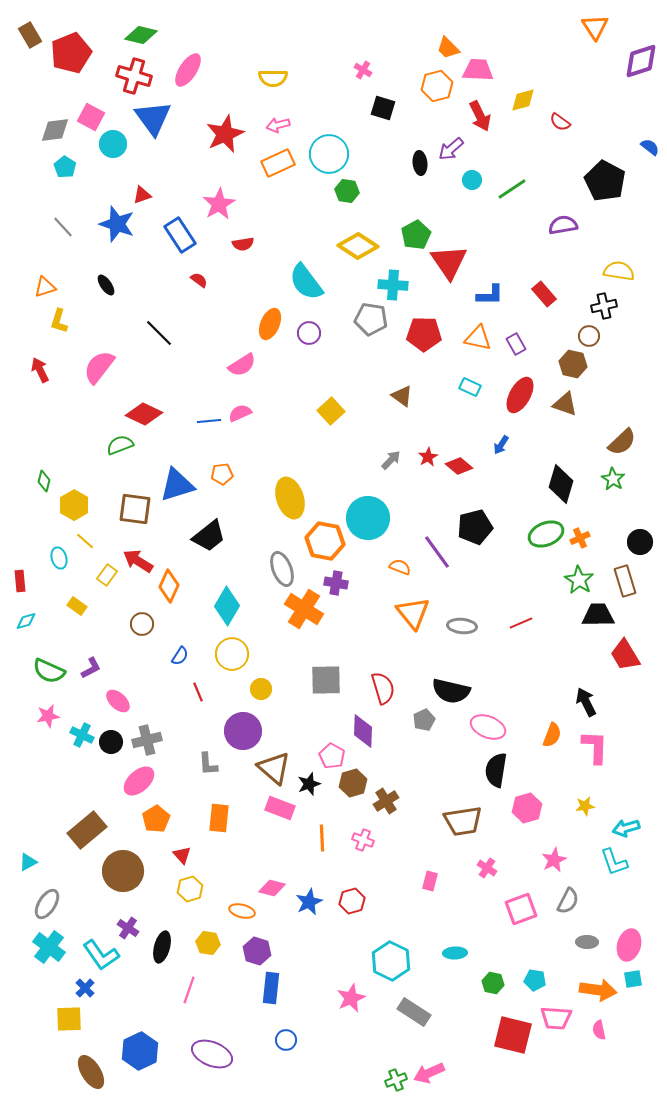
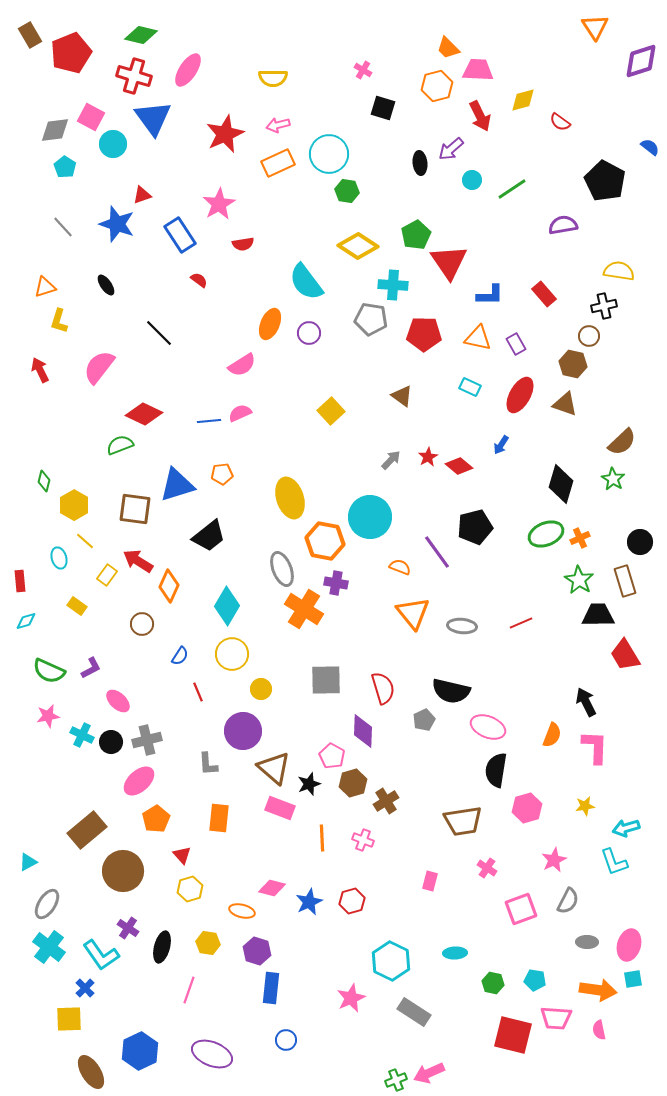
cyan circle at (368, 518): moved 2 px right, 1 px up
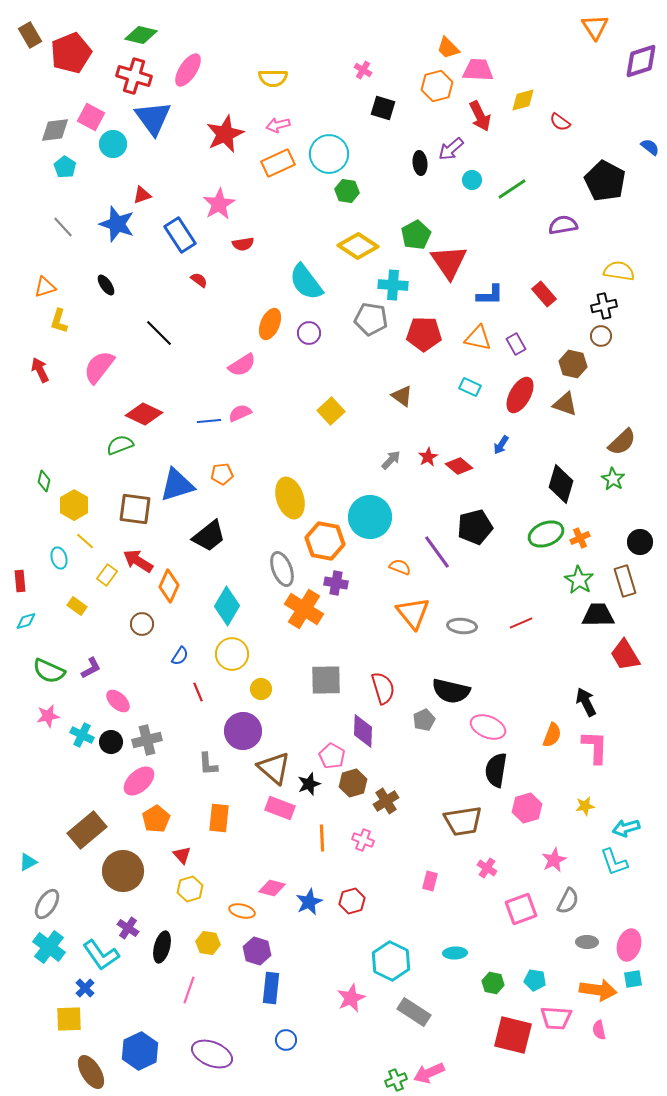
brown circle at (589, 336): moved 12 px right
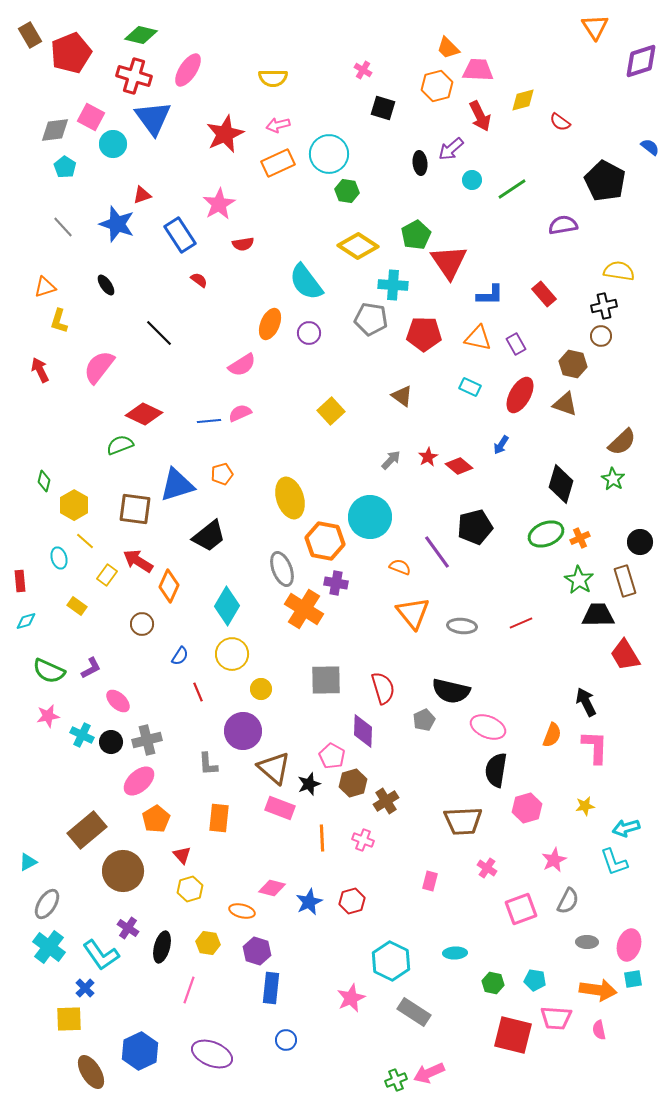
orange pentagon at (222, 474): rotated 10 degrees counterclockwise
brown trapezoid at (463, 821): rotated 6 degrees clockwise
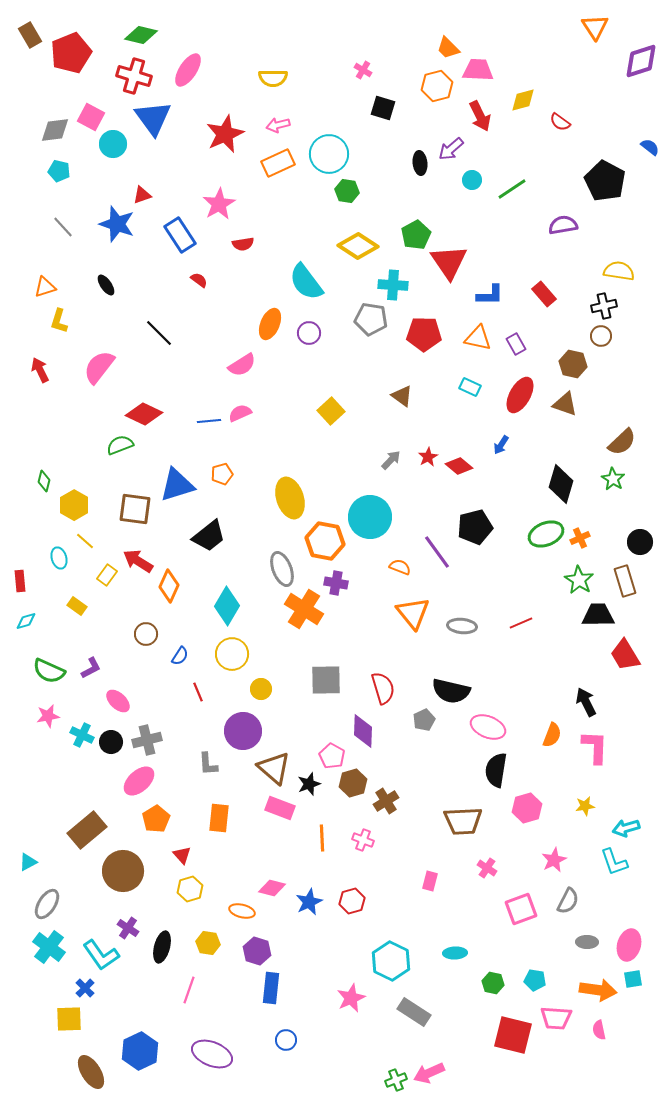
cyan pentagon at (65, 167): moved 6 px left, 4 px down; rotated 20 degrees counterclockwise
brown circle at (142, 624): moved 4 px right, 10 px down
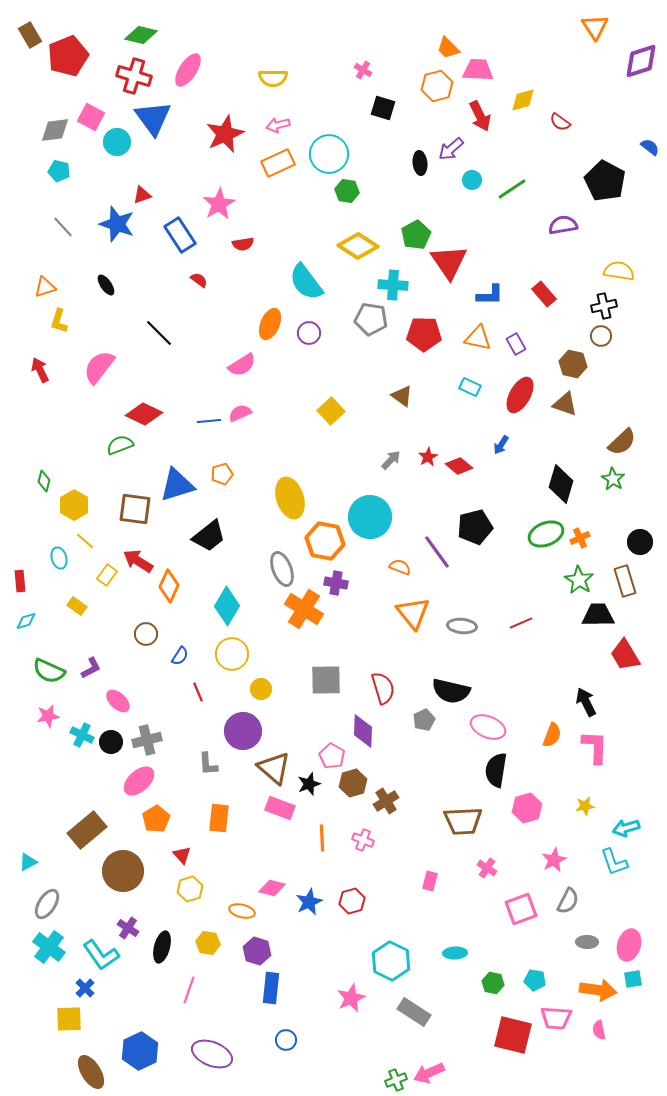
red pentagon at (71, 53): moved 3 px left, 3 px down
cyan circle at (113, 144): moved 4 px right, 2 px up
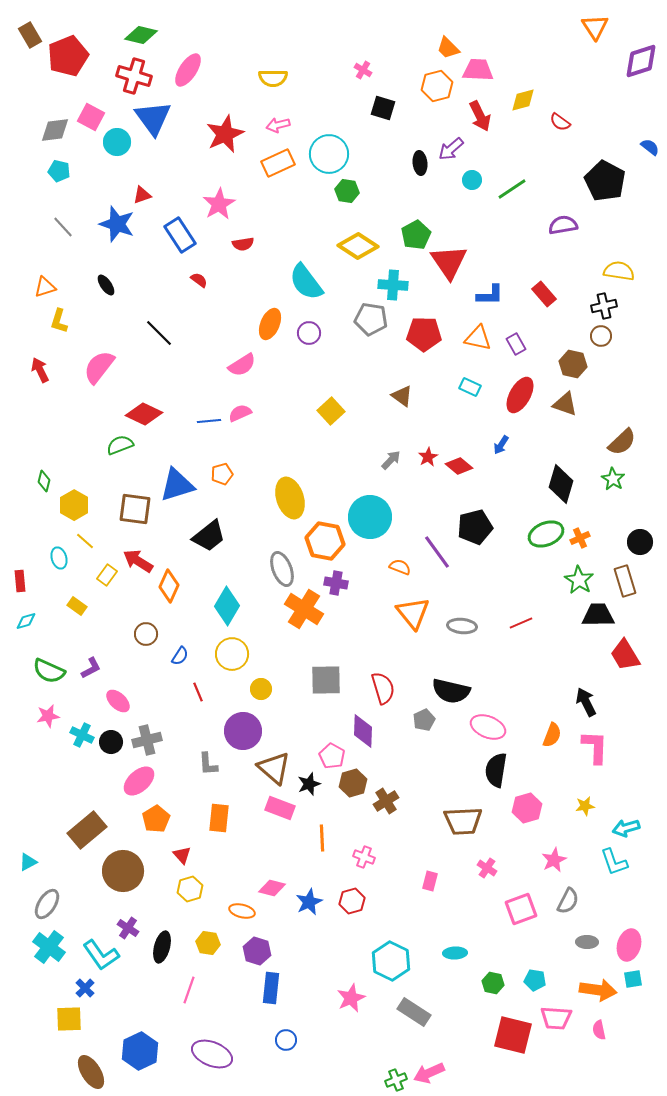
pink cross at (363, 840): moved 1 px right, 17 px down
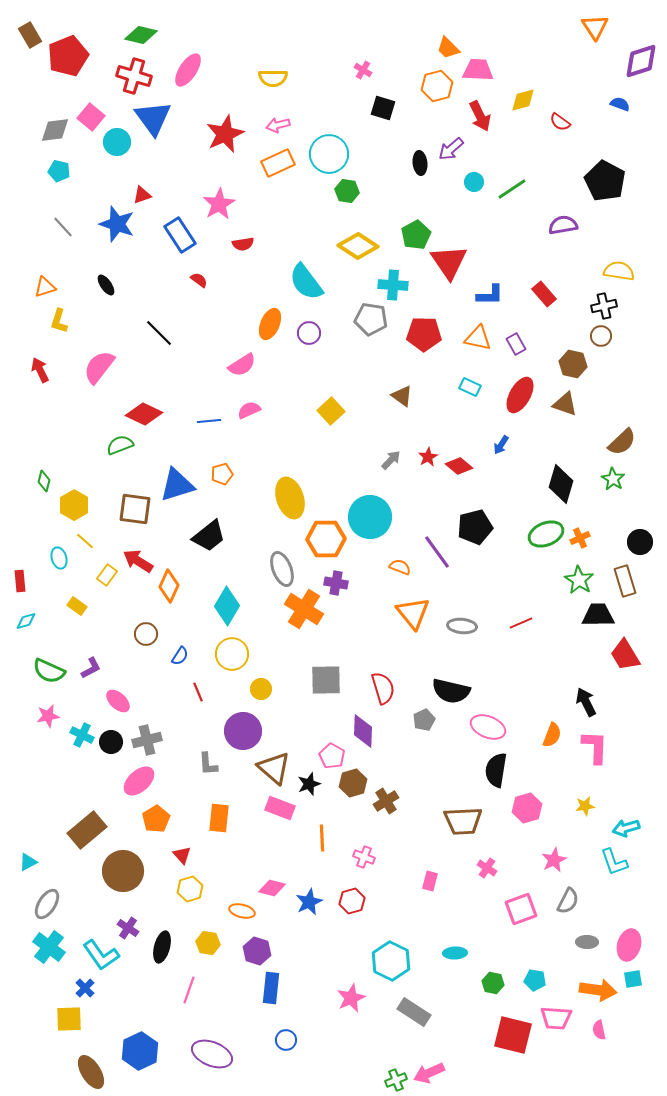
pink square at (91, 117): rotated 12 degrees clockwise
blue semicircle at (650, 147): moved 30 px left, 43 px up; rotated 18 degrees counterclockwise
cyan circle at (472, 180): moved 2 px right, 2 px down
pink semicircle at (240, 413): moved 9 px right, 3 px up
orange hexagon at (325, 541): moved 1 px right, 2 px up; rotated 12 degrees counterclockwise
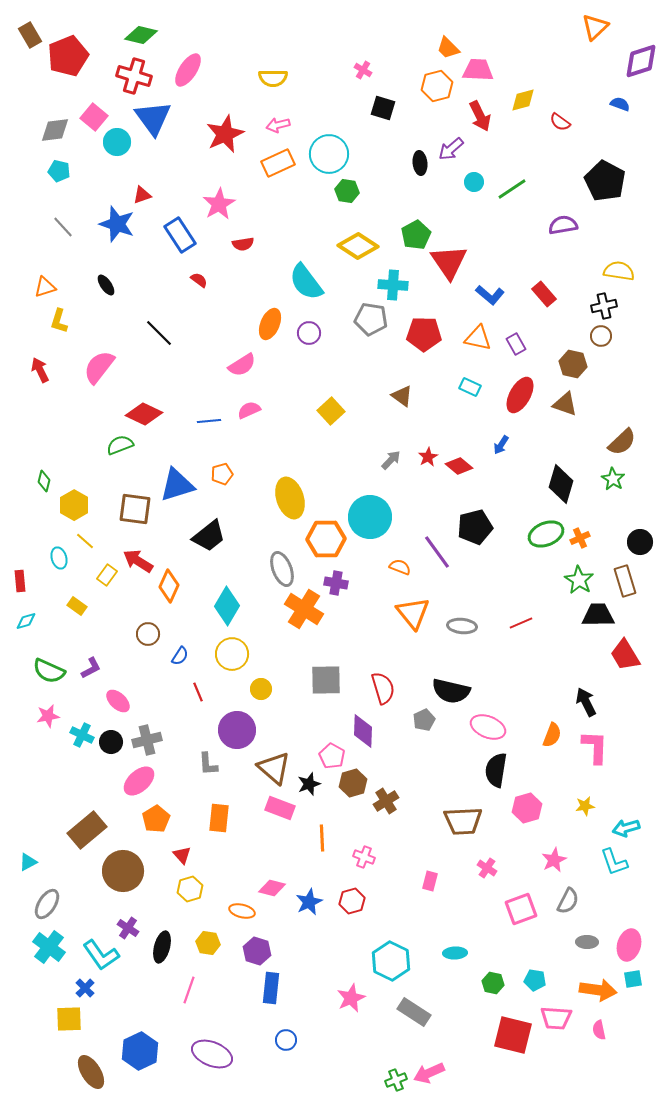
orange triangle at (595, 27): rotated 20 degrees clockwise
pink square at (91, 117): moved 3 px right
blue L-shape at (490, 295): rotated 40 degrees clockwise
brown circle at (146, 634): moved 2 px right
purple circle at (243, 731): moved 6 px left, 1 px up
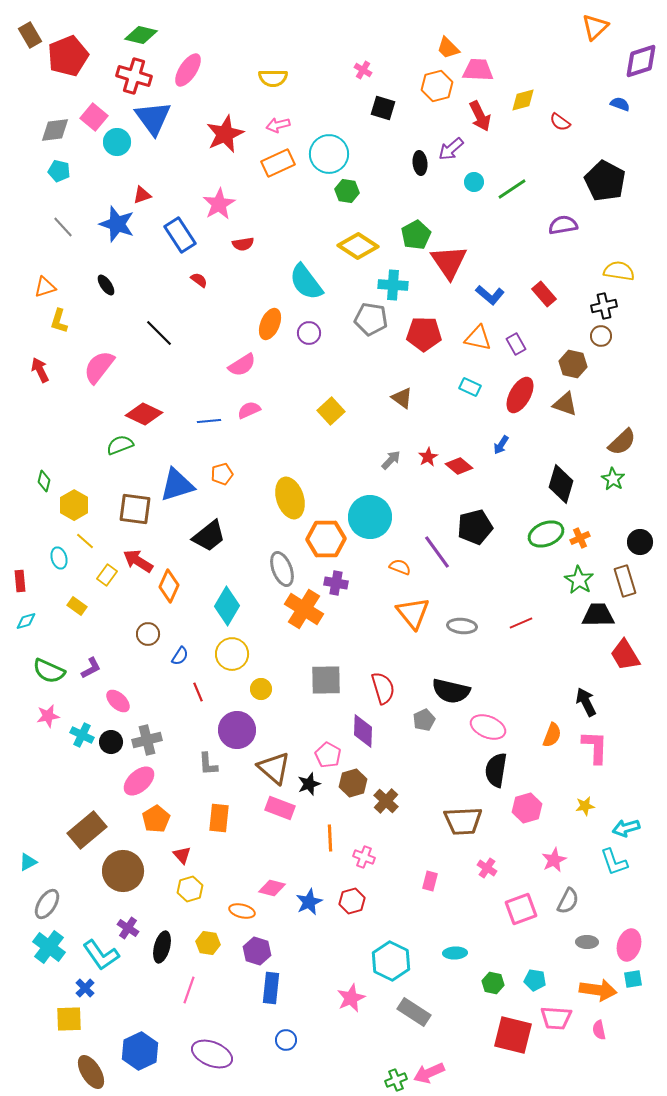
brown triangle at (402, 396): moved 2 px down
pink pentagon at (332, 756): moved 4 px left, 1 px up
brown cross at (386, 801): rotated 15 degrees counterclockwise
orange line at (322, 838): moved 8 px right
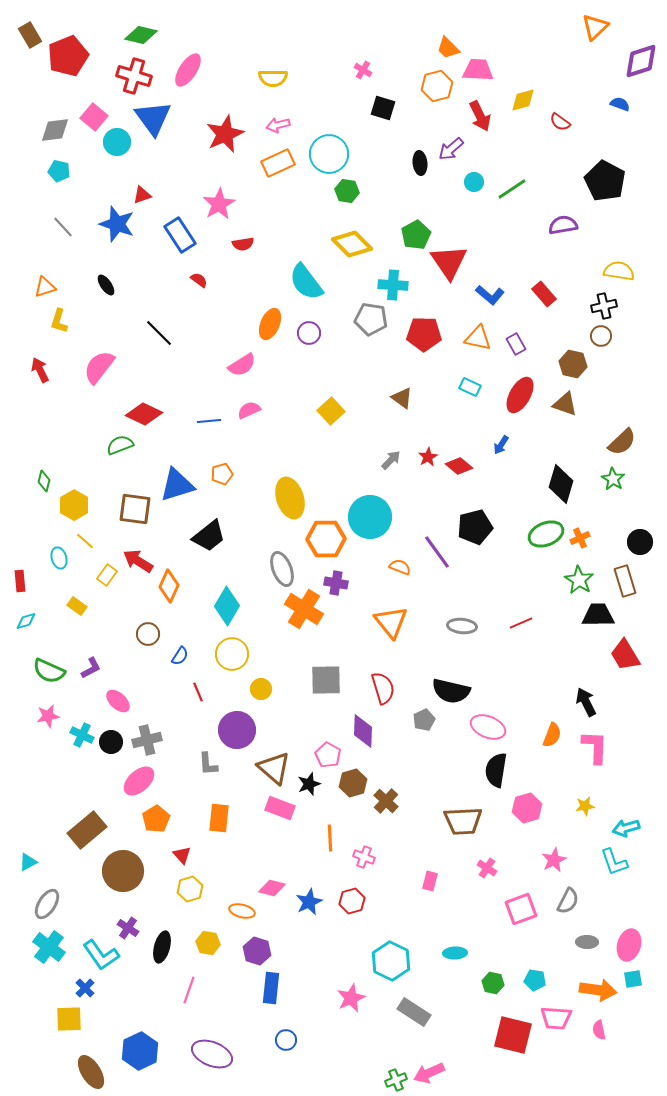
yellow diamond at (358, 246): moved 6 px left, 2 px up; rotated 12 degrees clockwise
orange triangle at (413, 613): moved 22 px left, 9 px down
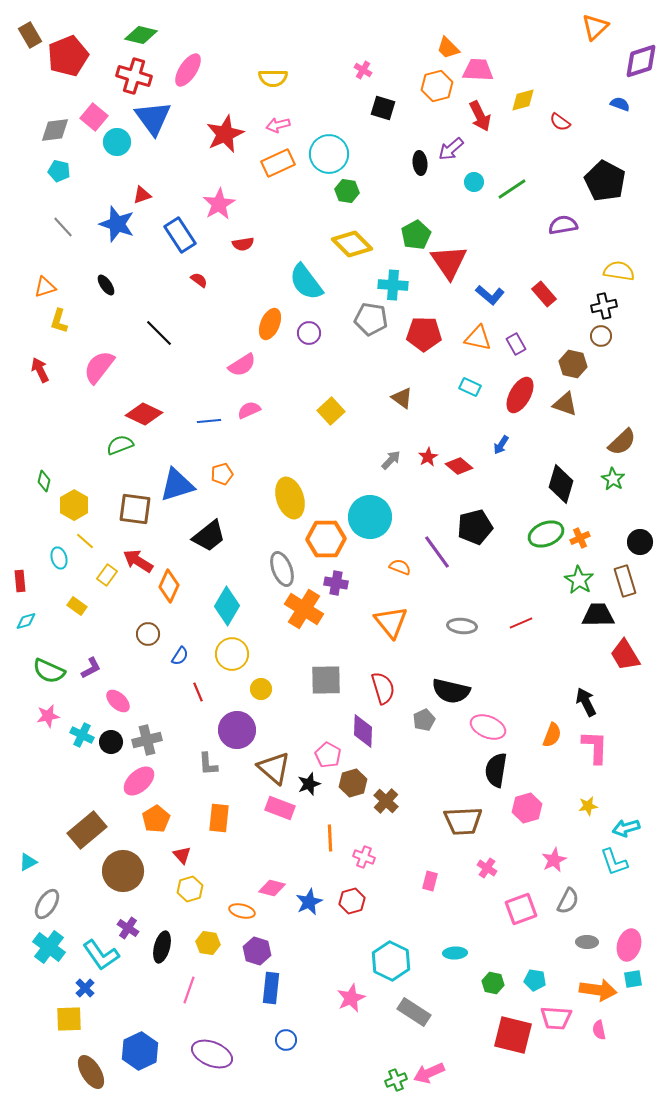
yellow star at (585, 806): moved 3 px right
